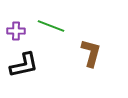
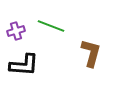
purple cross: rotated 18 degrees counterclockwise
black L-shape: rotated 16 degrees clockwise
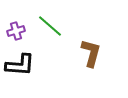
green line: moved 1 px left; rotated 20 degrees clockwise
black L-shape: moved 4 px left
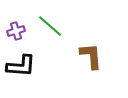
brown L-shape: moved 3 px down; rotated 20 degrees counterclockwise
black L-shape: moved 1 px right, 1 px down
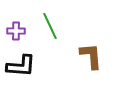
green line: rotated 24 degrees clockwise
purple cross: rotated 18 degrees clockwise
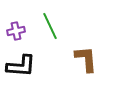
purple cross: rotated 12 degrees counterclockwise
brown L-shape: moved 5 px left, 3 px down
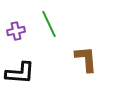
green line: moved 1 px left, 2 px up
black L-shape: moved 1 px left, 7 px down
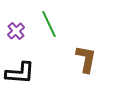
purple cross: rotated 30 degrees counterclockwise
brown L-shape: rotated 16 degrees clockwise
